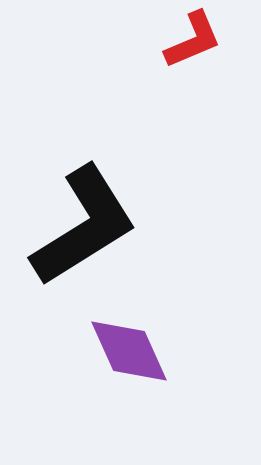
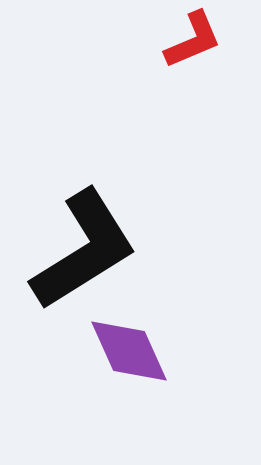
black L-shape: moved 24 px down
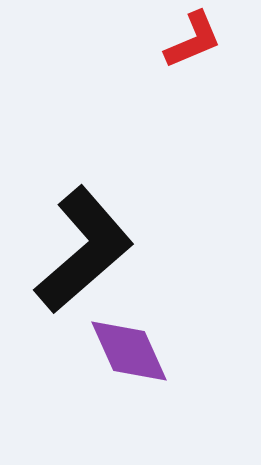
black L-shape: rotated 9 degrees counterclockwise
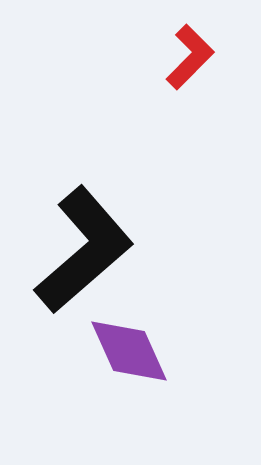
red L-shape: moved 3 px left, 17 px down; rotated 22 degrees counterclockwise
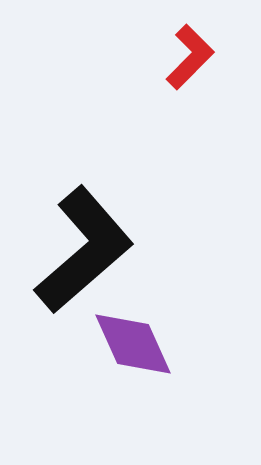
purple diamond: moved 4 px right, 7 px up
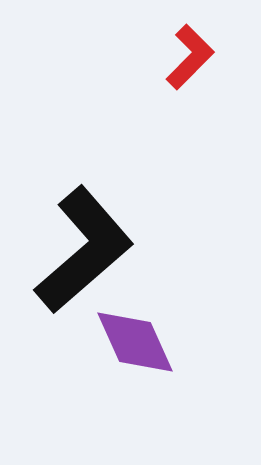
purple diamond: moved 2 px right, 2 px up
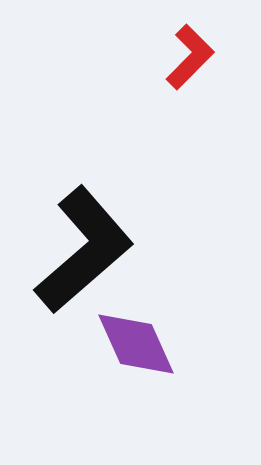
purple diamond: moved 1 px right, 2 px down
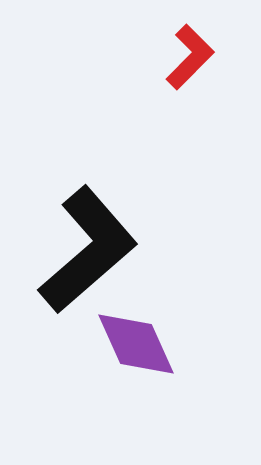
black L-shape: moved 4 px right
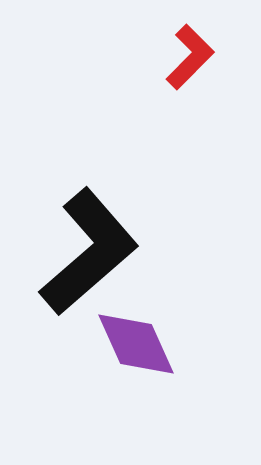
black L-shape: moved 1 px right, 2 px down
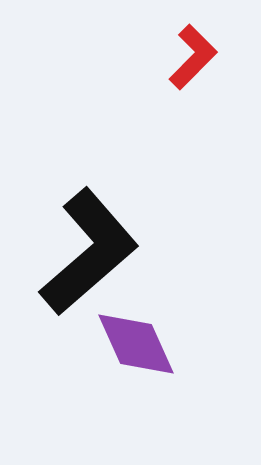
red L-shape: moved 3 px right
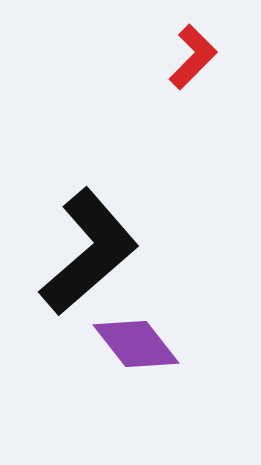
purple diamond: rotated 14 degrees counterclockwise
